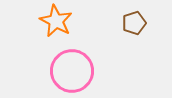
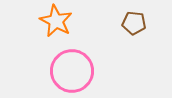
brown pentagon: rotated 25 degrees clockwise
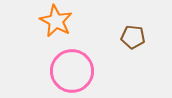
brown pentagon: moved 1 px left, 14 px down
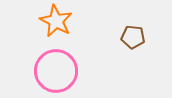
pink circle: moved 16 px left
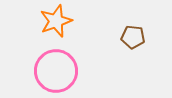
orange star: rotated 24 degrees clockwise
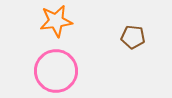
orange star: rotated 12 degrees clockwise
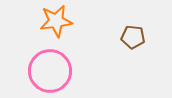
pink circle: moved 6 px left
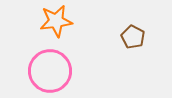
brown pentagon: rotated 20 degrees clockwise
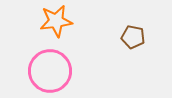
brown pentagon: rotated 15 degrees counterclockwise
